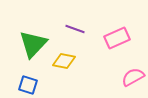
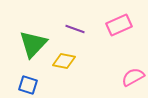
pink rectangle: moved 2 px right, 13 px up
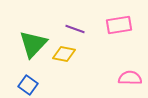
pink rectangle: rotated 15 degrees clockwise
yellow diamond: moved 7 px up
pink semicircle: moved 3 px left, 1 px down; rotated 30 degrees clockwise
blue square: rotated 18 degrees clockwise
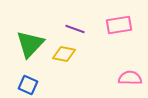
green triangle: moved 3 px left
blue square: rotated 12 degrees counterclockwise
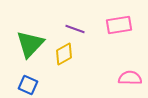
yellow diamond: rotated 40 degrees counterclockwise
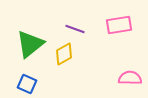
green triangle: rotated 8 degrees clockwise
blue square: moved 1 px left, 1 px up
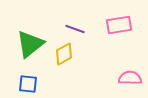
blue square: moved 1 px right; rotated 18 degrees counterclockwise
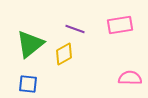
pink rectangle: moved 1 px right
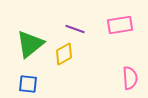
pink semicircle: rotated 85 degrees clockwise
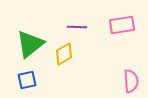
pink rectangle: moved 2 px right
purple line: moved 2 px right, 2 px up; rotated 18 degrees counterclockwise
pink semicircle: moved 1 px right, 3 px down
blue square: moved 1 px left, 4 px up; rotated 18 degrees counterclockwise
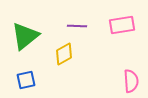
purple line: moved 1 px up
green triangle: moved 5 px left, 8 px up
blue square: moved 1 px left
